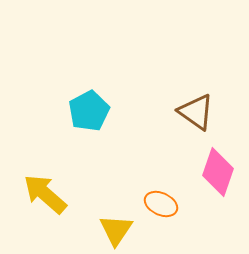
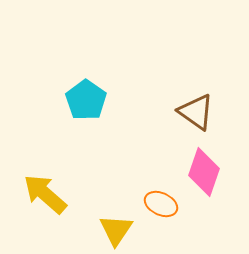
cyan pentagon: moved 3 px left, 11 px up; rotated 9 degrees counterclockwise
pink diamond: moved 14 px left
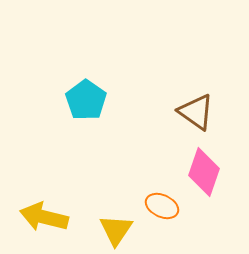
yellow arrow: moved 1 px left, 23 px down; rotated 27 degrees counterclockwise
orange ellipse: moved 1 px right, 2 px down
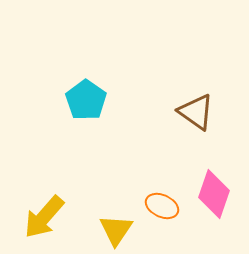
pink diamond: moved 10 px right, 22 px down
yellow arrow: rotated 63 degrees counterclockwise
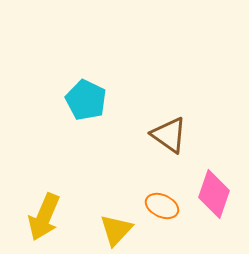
cyan pentagon: rotated 9 degrees counterclockwise
brown triangle: moved 27 px left, 23 px down
yellow arrow: rotated 18 degrees counterclockwise
yellow triangle: rotated 9 degrees clockwise
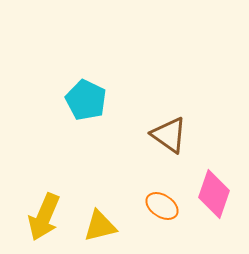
orange ellipse: rotated 8 degrees clockwise
yellow triangle: moved 16 px left, 4 px up; rotated 33 degrees clockwise
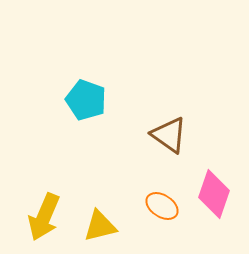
cyan pentagon: rotated 6 degrees counterclockwise
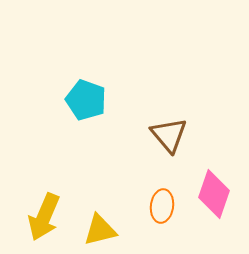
brown triangle: rotated 15 degrees clockwise
orange ellipse: rotated 64 degrees clockwise
yellow triangle: moved 4 px down
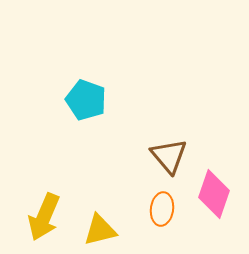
brown triangle: moved 21 px down
orange ellipse: moved 3 px down
